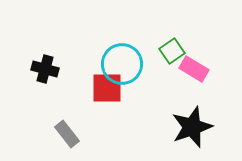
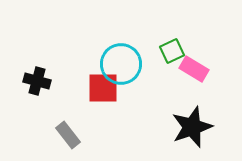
green square: rotated 10 degrees clockwise
cyan circle: moved 1 px left
black cross: moved 8 px left, 12 px down
red square: moved 4 px left
gray rectangle: moved 1 px right, 1 px down
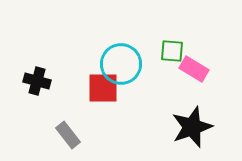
green square: rotated 30 degrees clockwise
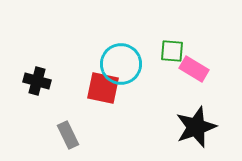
red square: rotated 12 degrees clockwise
black star: moved 4 px right
gray rectangle: rotated 12 degrees clockwise
